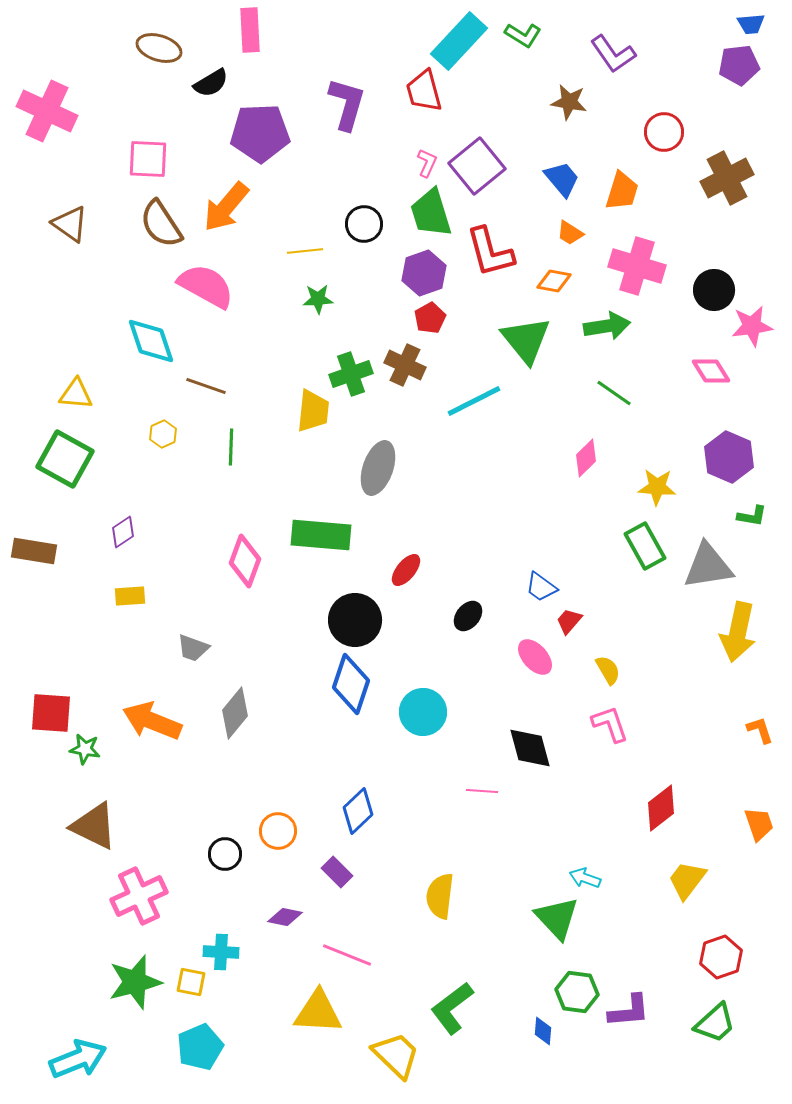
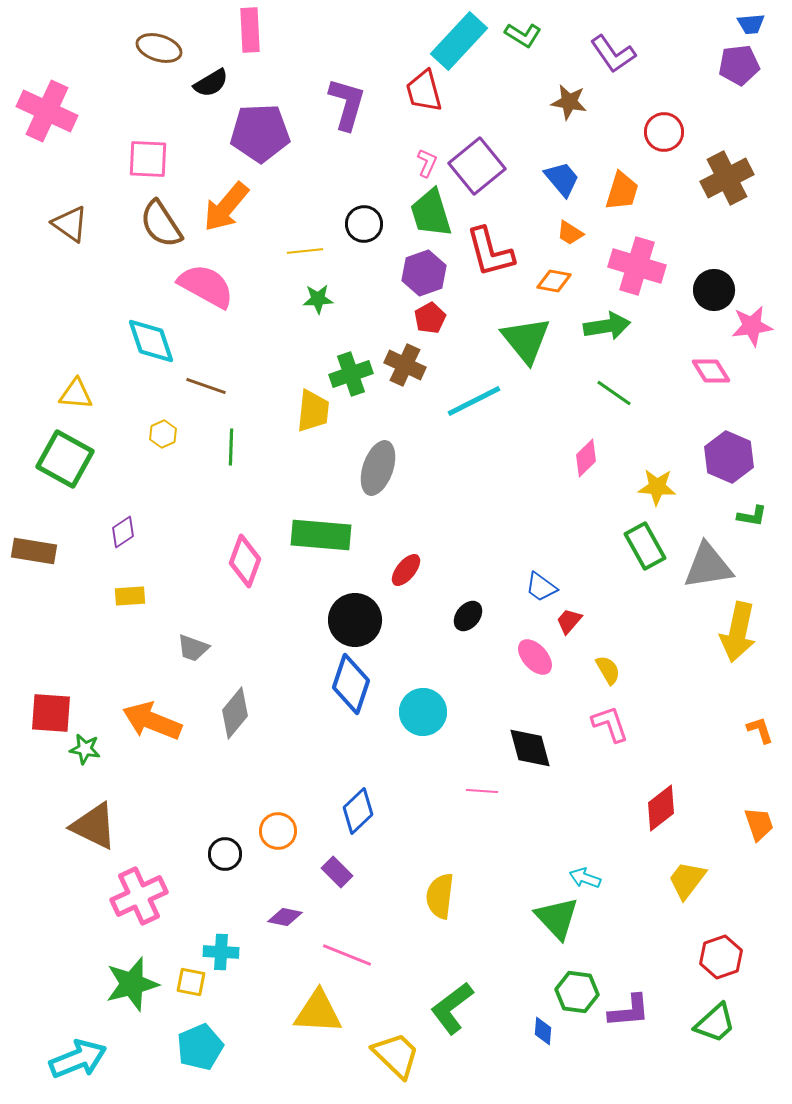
green star at (135, 982): moved 3 px left, 2 px down
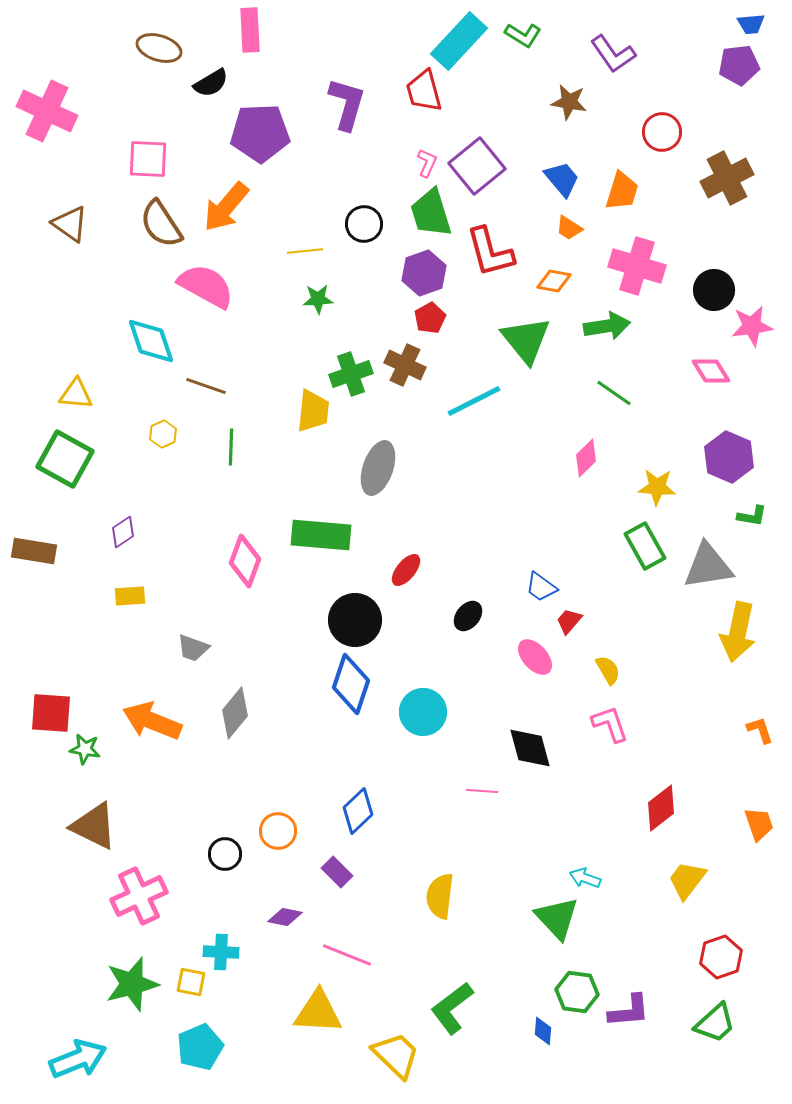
red circle at (664, 132): moved 2 px left
orange trapezoid at (570, 233): moved 1 px left, 5 px up
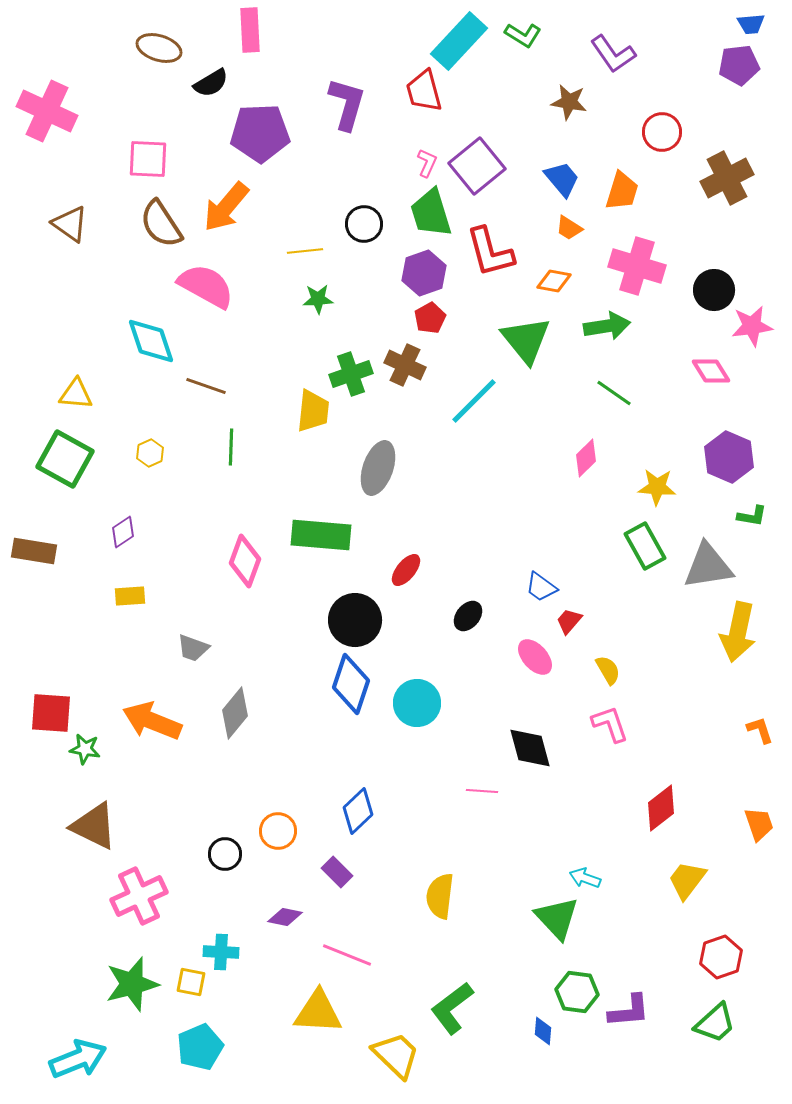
cyan line at (474, 401): rotated 18 degrees counterclockwise
yellow hexagon at (163, 434): moved 13 px left, 19 px down
cyan circle at (423, 712): moved 6 px left, 9 px up
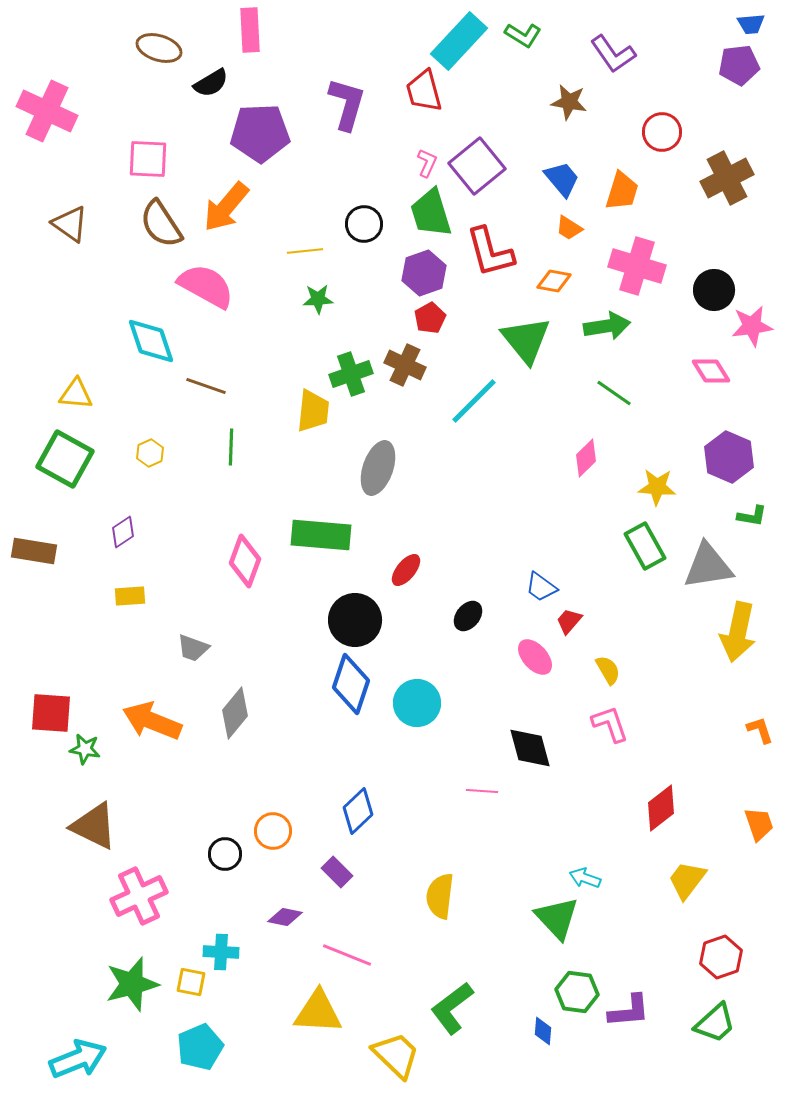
orange circle at (278, 831): moved 5 px left
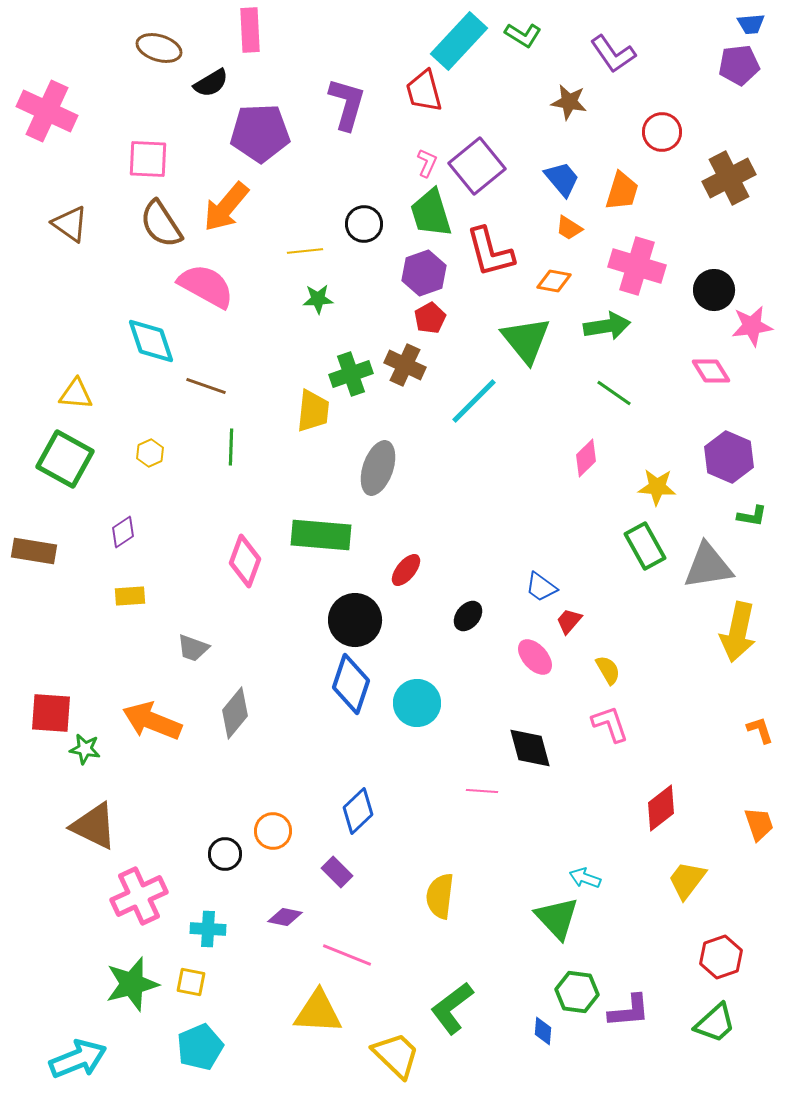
brown cross at (727, 178): moved 2 px right
cyan cross at (221, 952): moved 13 px left, 23 px up
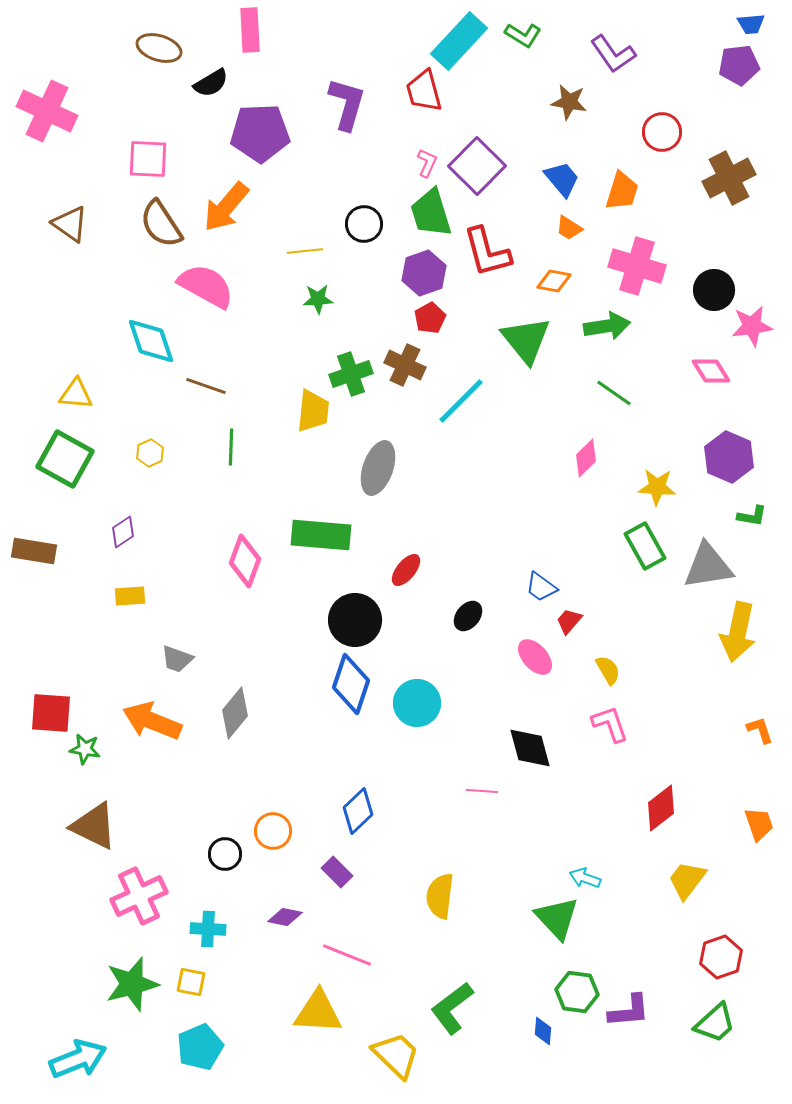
purple square at (477, 166): rotated 6 degrees counterclockwise
red L-shape at (490, 252): moved 3 px left
cyan line at (474, 401): moved 13 px left
gray trapezoid at (193, 648): moved 16 px left, 11 px down
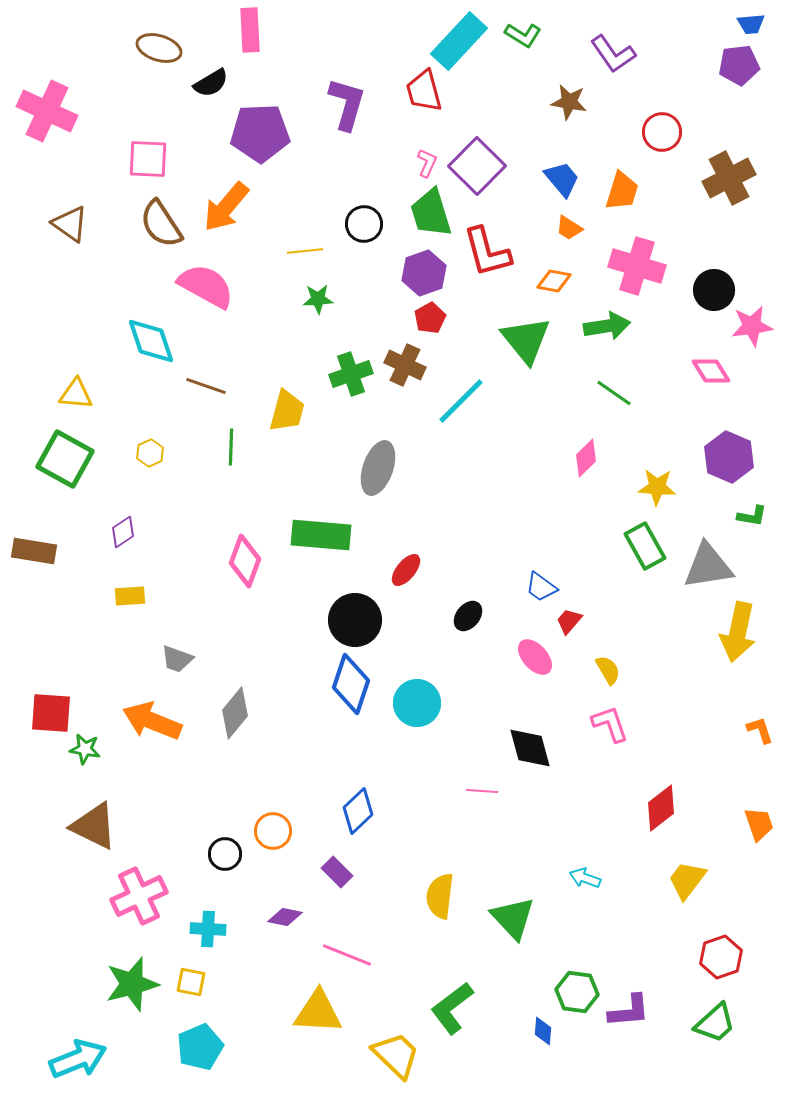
yellow trapezoid at (313, 411): moved 26 px left; rotated 9 degrees clockwise
green triangle at (557, 918): moved 44 px left
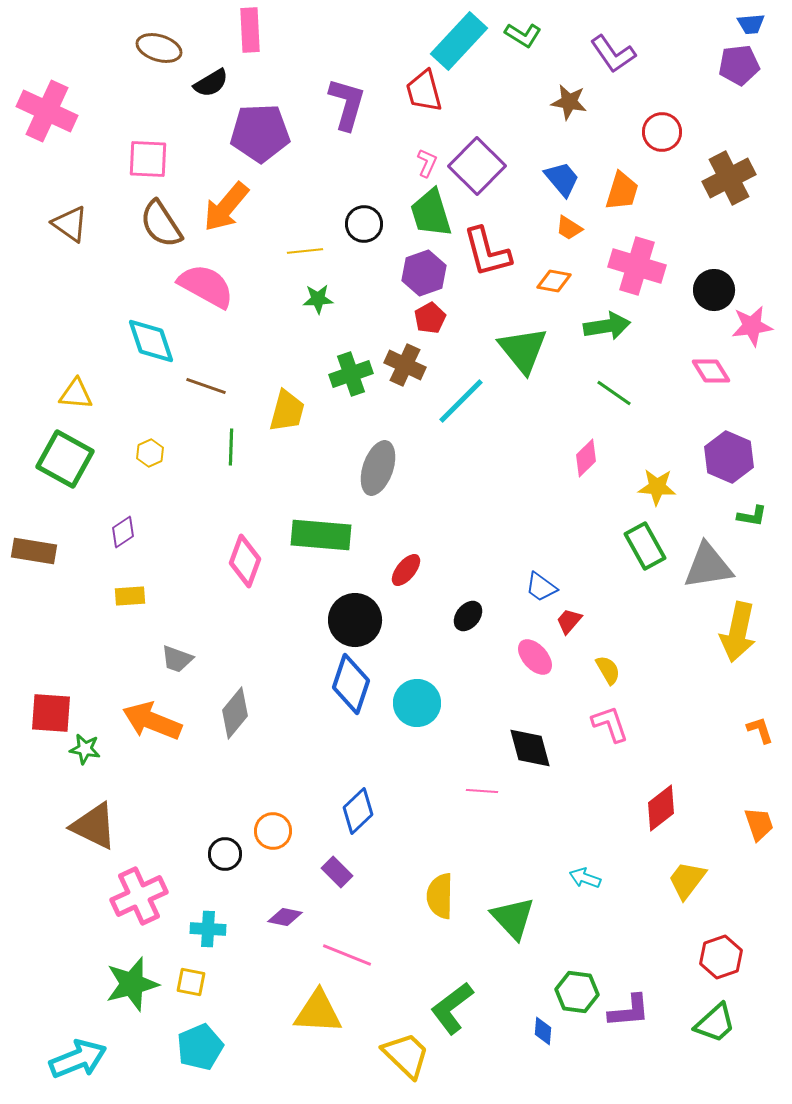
green triangle at (526, 340): moved 3 px left, 10 px down
yellow semicircle at (440, 896): rotated 6 degrees counterclockwise
yellow trapezoid at (396, 1055): moved 10 px right
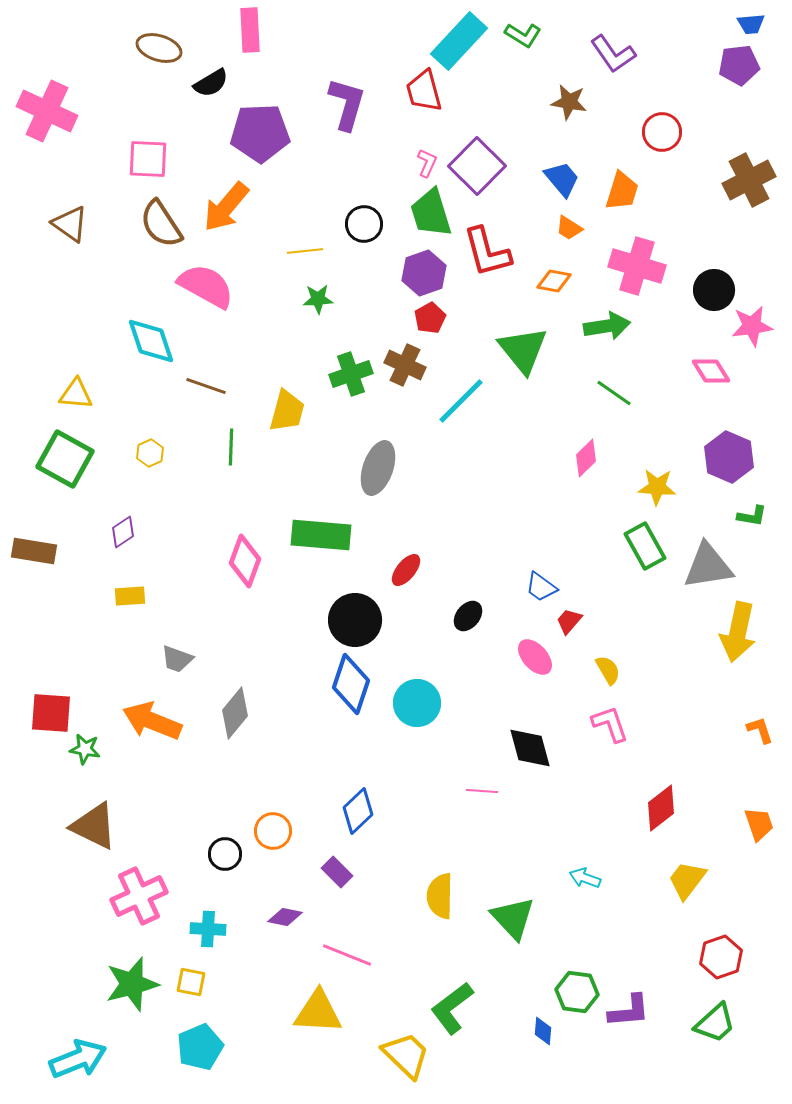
brown cross at (729, 178): moved 20 px right, 2 px down
